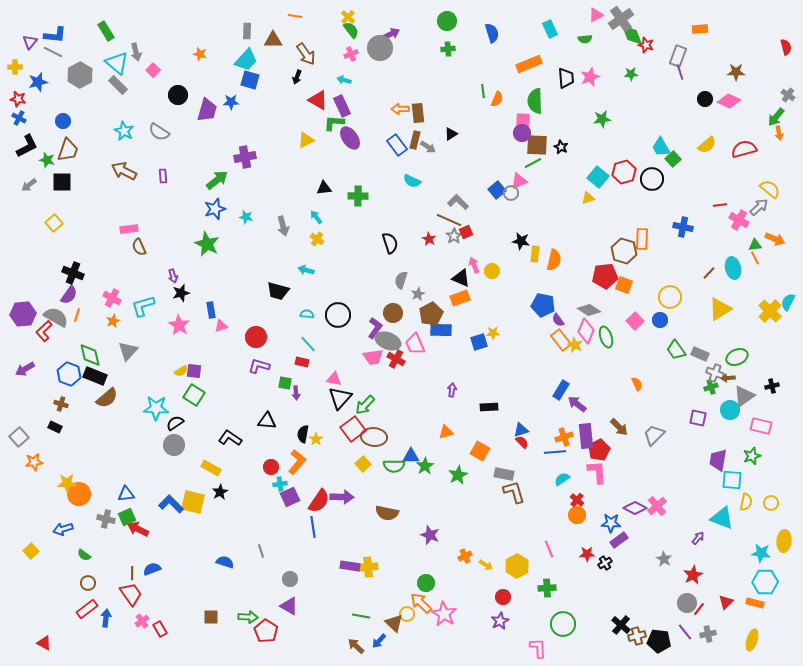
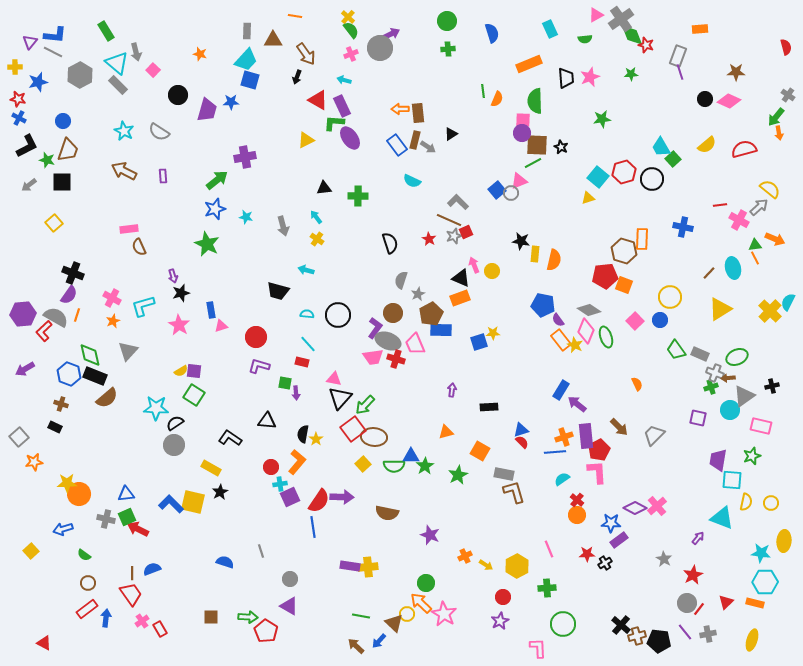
gray star at (454, 236): rotated 14 degrees clockwise
red cross at (396, 359): rotated 12 degrees counterclockwise
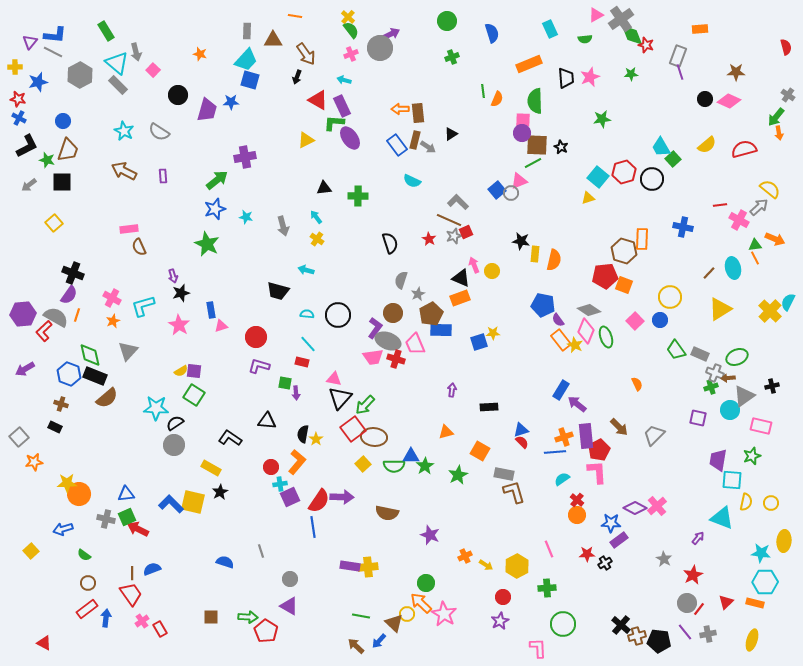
green cross at (448, 49): moved 4 px right, 8 px down; rotated 16 degrees counterclockwise
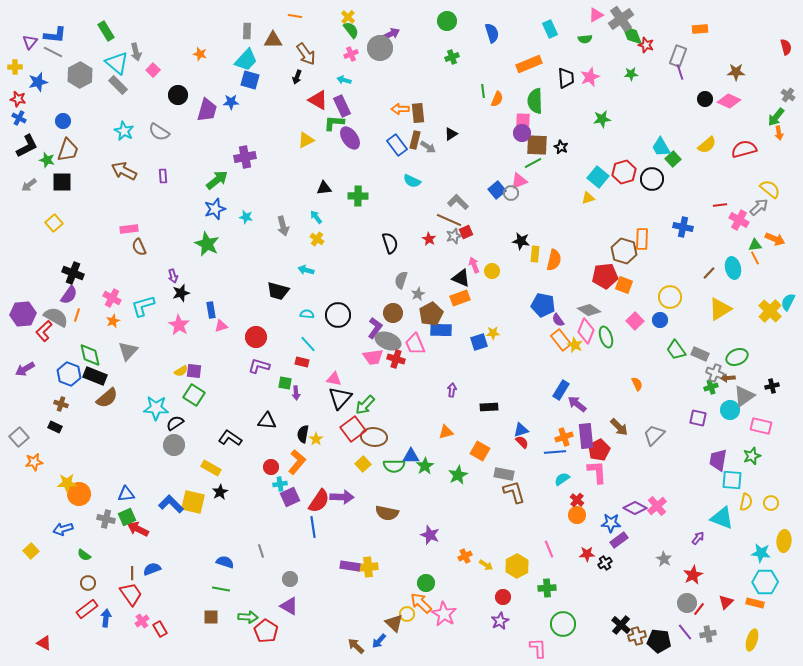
green line at (361, 616): moved 140 px left, 27 px up
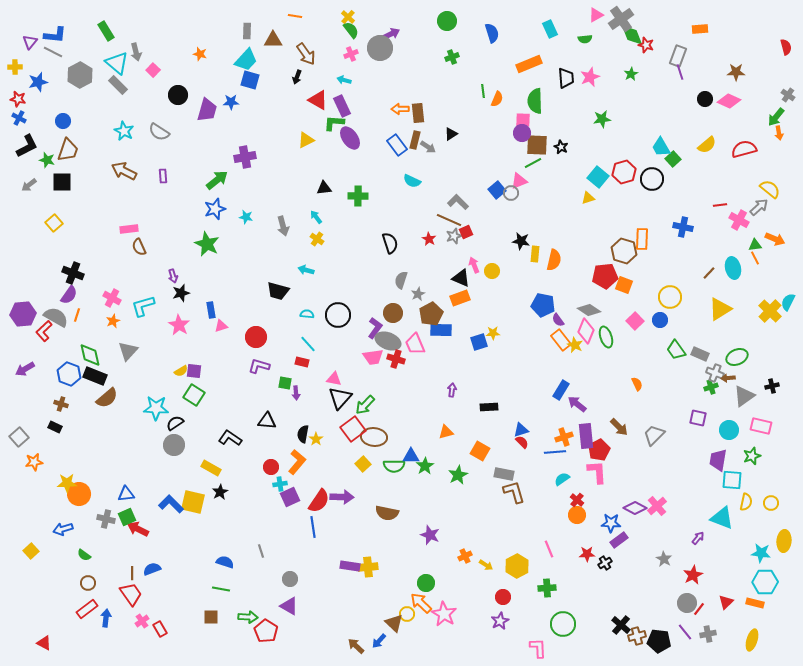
green star at (631, 74): rotated 24 degrees counterclockwise
cyan circle at (730, 410): moved 1 px left, 20 px down
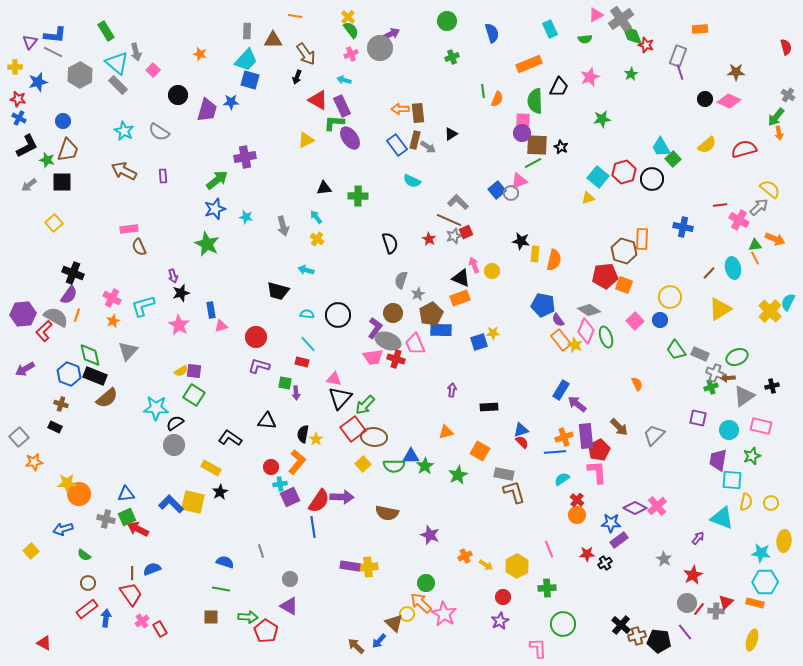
black trapezoid at (566, 78): moved 7 px left, 9 px down; rotated 30 degrees clockwise
gray cross at (708, 634): moved 8 px right, 23 px up; rotated 14 degrees clockwise
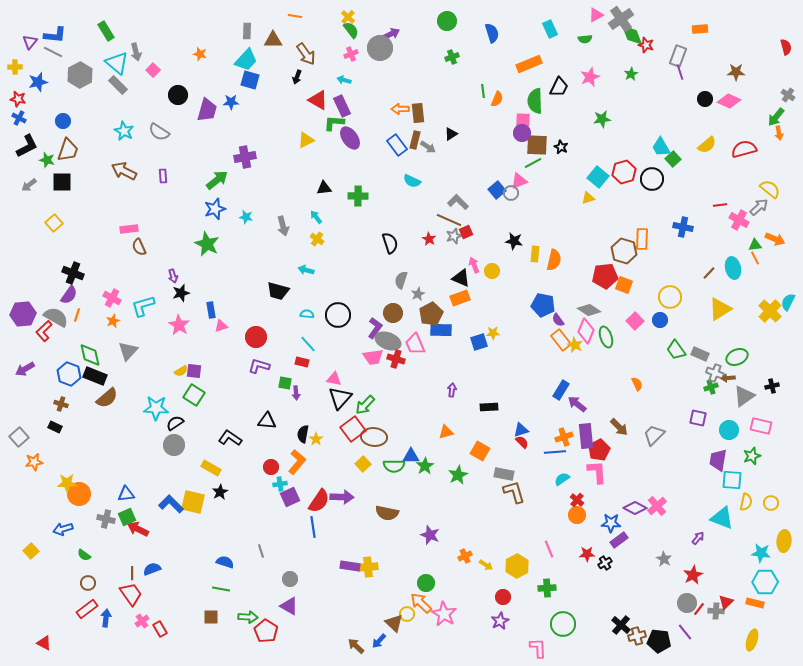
black star at (521, 241): moved 7 px left
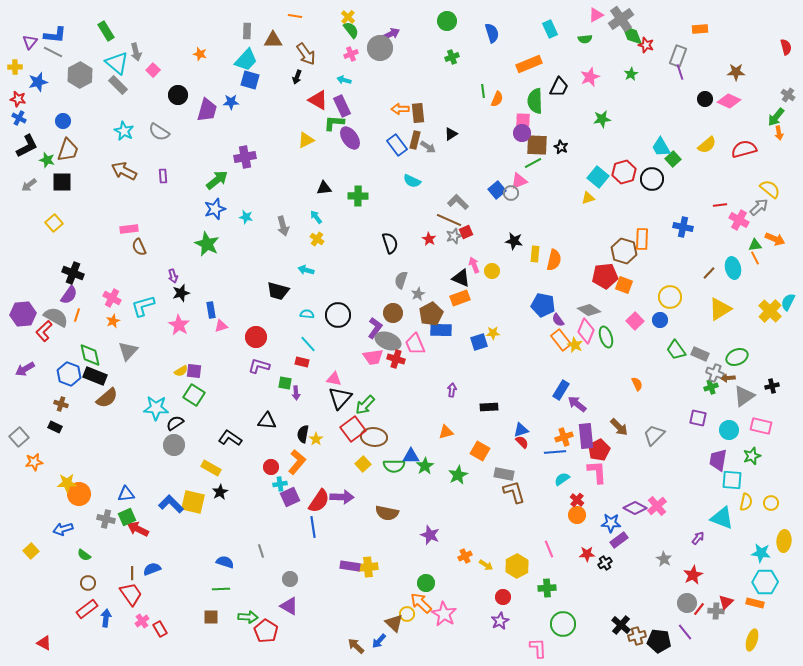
green line at (221, 589): rotated 12 degrees counterclockwise
